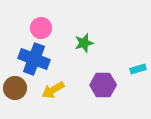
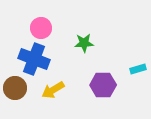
green star: rotated 12 degrees clockwise
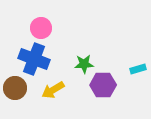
green star: moved 21 px down
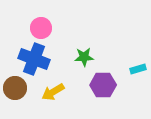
green star: moved 7 px up
yellow arrow: moved 2 px down
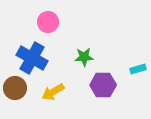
pink circle: moved 7 px right, 6 px up
blue cross: moved 2 px left, 1 px up; rotated 8 degrees clockwise
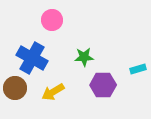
pink circle: moved 4 px right, 2 px up
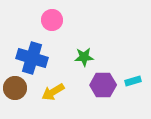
blue cross: rotated 12 degrees counterclockwise
cyan rectangle: moved 5 px left, 12 px down
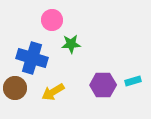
green star: moved 13 px left, 13 px up
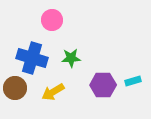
green star: moved 14 px down
